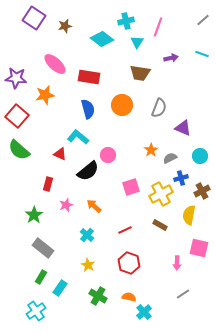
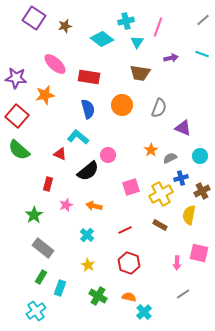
orange arrow at (94, 206): rotated 28 degrees counterclockwise
pink square at (199, 248): moved 5 px down
cyan rectangle at (60, 288): rotated 14 degrees counterclockwise
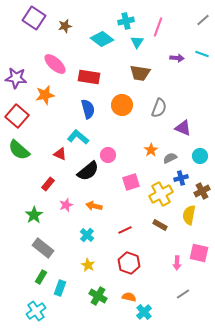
purple arrow at (171, 58): moved 6 px right; rotated 16 degrees clockwise
red rectangle at (48, 184): rotated 24 degrees clockwise
pink square at (131, 187): moved 5 px up
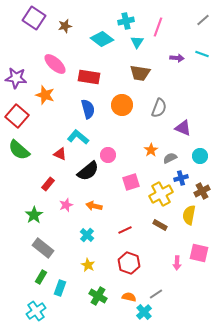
orange star at (45, 95): rotated 30 degrees clockwise
gray line at (183, 294): moved 27 px left
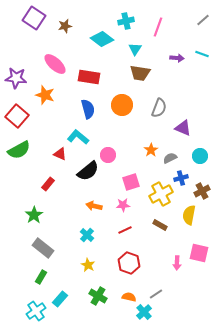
cyan triangle at (137, 42): moved 2 px left, 7 px down
green semicircle at (19, 150): rotated 70 degrees counterclockwise
pink star at (66, 205): moved 57 px right; rotated 16 degrees clockwise
cyan rectangle at (60, 288): moved 11 px down; rotated 21 degrees clockwise
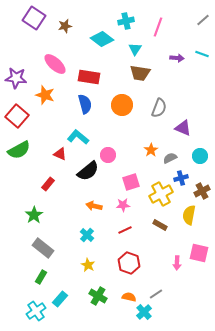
blue semicircle at (88, 109): moved 3 px left, 5 px up
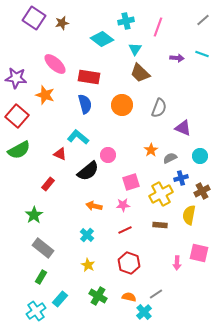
brown star at (65, 26): moved 3 px left, 3 px up
brown trapezoid at (140, 73): rotated 35 degrees clockwise
brown rectangle at (160, 225): rotated 24 degrees counterclockwise
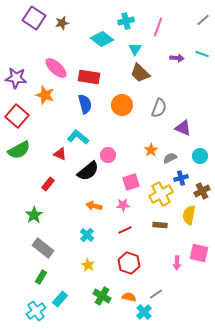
pink ellipse at (55, 64): moved 1 px right, 4 px down
green cross at (98, 296): moved 4 px right
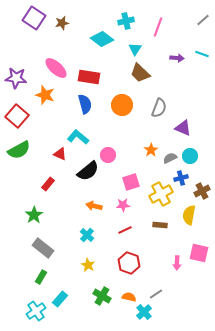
cyan circle at (200, 156): moved 10 px left
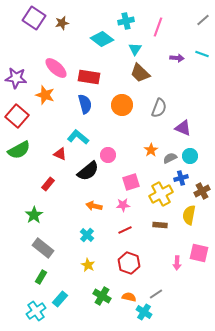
cyan cross at (144, 312): rotated 14 degrees counterclockwise
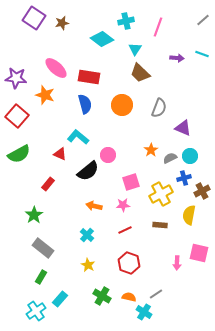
green semicircle at (19, 150): moved 4 px down
blue cross at (181, 178): moved 3 px right
